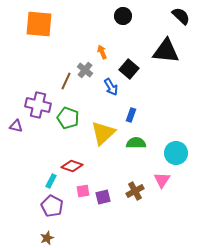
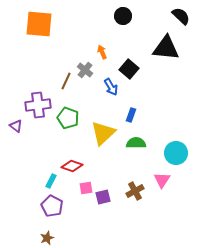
black triangle: moved 3 px up
purple cross: rotated 20 degrees counterclockwise
purple triangle: rotated 24 degrees clockwise
pink square: moved 3 px right, 3 px up
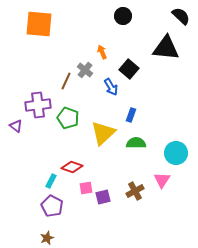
red diamond: moved 1 px down
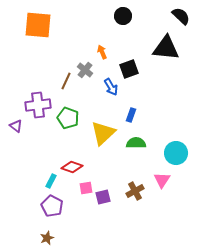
orange square: moved 1 px left, 1 px down
black square: rotated 30 degrees clockwise
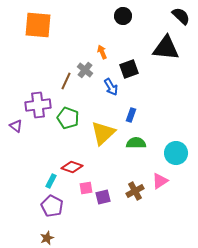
pink triangle: moved 2 px left, 1 px down; rotated 24 degrees clockwise
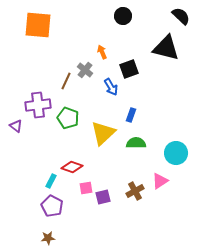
black triangle: rotated 8 degrees clockwise
brown star: moved 1 px right; rotated 16 degrees clockwise
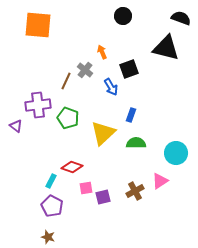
black semicircle: moved 2 px down; rotated 24 degrees counterclockwise
brown star: moved 1 px up; rotated 24 degrees clockwise
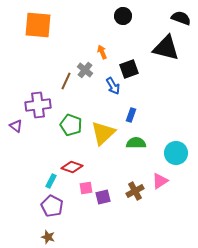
blue arrow: moved 2 px right, 1 px up
green pentagon: moved 3 px right, 7 px down
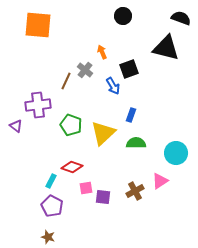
purple square: rotated 21 degrees clockwise
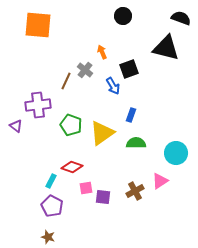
yellow triangle: moved 1 px left; rotated 8 degrees clockwise
